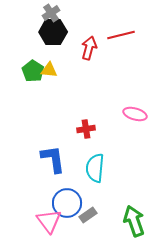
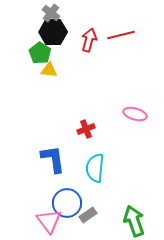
gray cross: rotated 18 degrees counterclockwise
red arrow: moved 8 px up
green pentagon: moved 7 px right, 18 px up
red cross: rotated 12 degrees counterclockwise
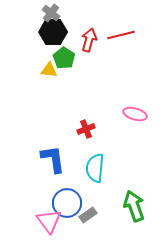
green pentagon: moved 24 px right, 5 px down
green arrow: moved 15 px up
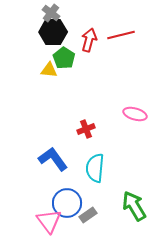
blue L-shape: rotated 28 degrees counterclockwise
green arrow: rotated 12 degrees counterclockwise
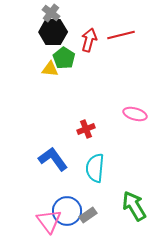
yellow triangle: moved 1 px right, 1 px up
blue circle: moved 8 px down
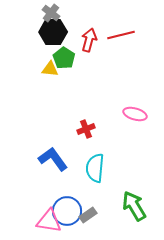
pink triangle: rotated 44 degrees counterclockwise
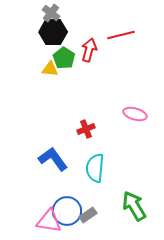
red arrow: moved 10 px down
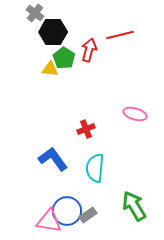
gray cross: moved 16 px left
red line: moved 1 px left
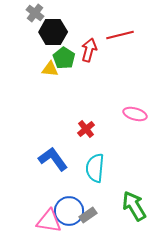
red cross: rotated 18 degrees counterclockwise
blue circle: moved 2 px right
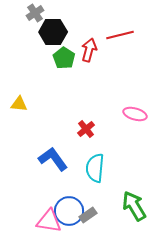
gray cross: rotated 18 degrees clockwise
yellow triangle: moved 31 px left, 35 px down
